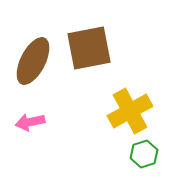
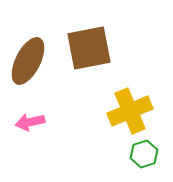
brown ellipse: moved 5 px left
yellow cross: rotated 6 degrees clockwise
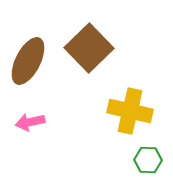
brown square: rotated 33 degrees counterclockwise
yellow cross: rotated 36 degrees clockwise
green hexagon: moved 4 px right, 6 px down; rotated 20 degrees clockwise
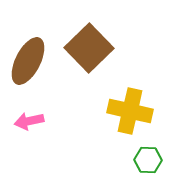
pink arrow: moved 1 px left, 1 px up
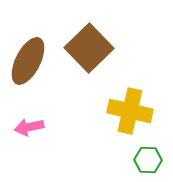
pink arrow: moved 6 px down
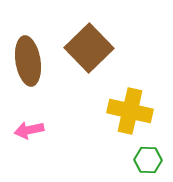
brown ellipse: rotated 36 degrees counterclockwise
pink arrow: moved 3 px down
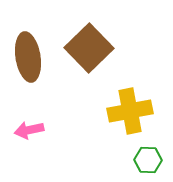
brown ellipse: moved 4 px up
yellow cross: rotated 24 degrees counterclockwise
